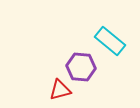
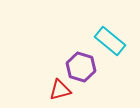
purple hexagon: rotated 12 degrees clockwise
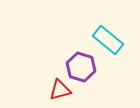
cyan rectangle: moved 2 px left, 1 px up
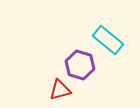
purple hexagon: moved 1 px left, 2 px up
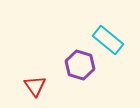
red triangle: moved 25 px left, 4 px up; rotated 50 degrees counterclockwise
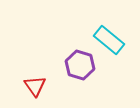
cyan rectangle: moved 1 px right
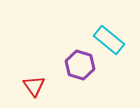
red triangle: moved 1 px left
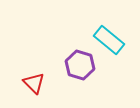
red triangle: moved 3 px up; rotated 10 degrees counterclockwise
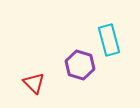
cyan rectangle: rotated 36 degrees clockwise
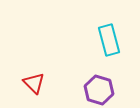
purple hexagon: moved 19 px right, 25 px down
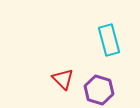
red triangle: moved 29 px right, 4 px up
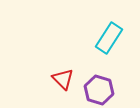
cyan rectangle: moved 2 px up; rotated 48 degrees clockwise
